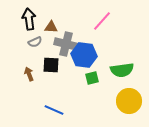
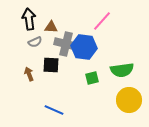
blue hexagon: moved 8 px up
yellow circle: moved 1 px up
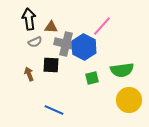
pink line: moved 5 px down
blue hexagon: rotated 20 degrees clockwise
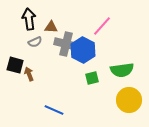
blue hexagon: moved 1 px left, 3 px down
black square: moved 36 px left; rotated 12 degrees clockwise
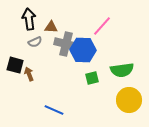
blue hexagon: rotated 25 degrees counterclockwise
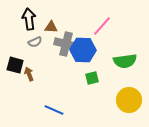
green semicircle: moved 3 px right, 9 px up
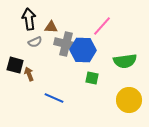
green square: rotated 24 degrees clockwise
blue line: moved 12 px up
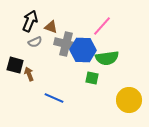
black arrow: moved 1 px right, 2 px down; rotated 30 degrees clockwise
brown triangle: rotated 16 degrees clockwise
green semicircle: moved 18 px left, 3 px up
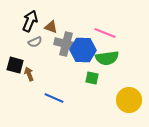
pink line: moved 3 px right, 7 px down; rotated 70 degrees clockwise
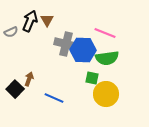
brown triangle: moved 4 px left, 7 px up; rotated 40 degrees clockwise
gray semicircle: moved 24 px left, 10 px up
black square: moved 24 px down; rotated 30 degrees clockwise
brown arrow: moved 5 px down; rotated 40 degrees clockwise
yellow circle: moved 23 px left, 6 px up
